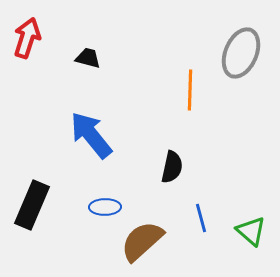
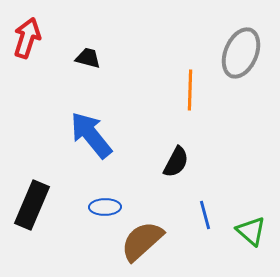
black semicircle: moved 4 px right, 5 px up; rotated 16 degrees clockwise
blue line: moved 4 px right, 3 px up
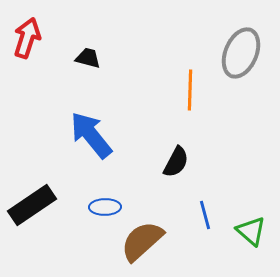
black rectangle: rotated 33 degrees clockwise
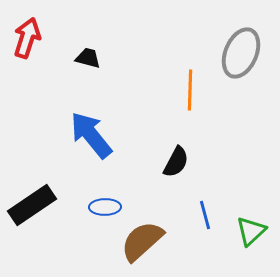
green triangle: rotated 36 degrees clockwise
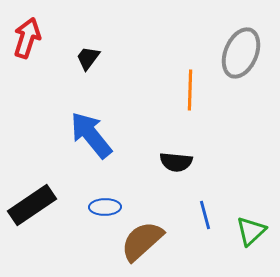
black trapezoid: rotated 68 degrees counterclockwise
black semicircle: rotated 68 degrees clockwise
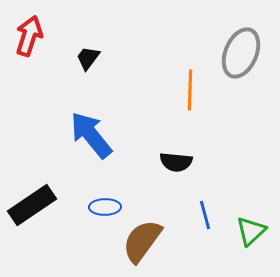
red arrow: moved 2 px right, 2 px up
brown semicircle: rotated 12 degrees counterclockwise
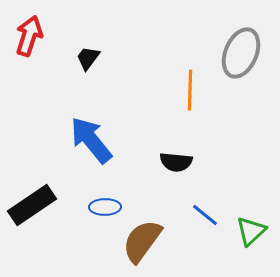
blue arrow: moved 5 px down
blue line: rotated 36 degrees counterclockwise
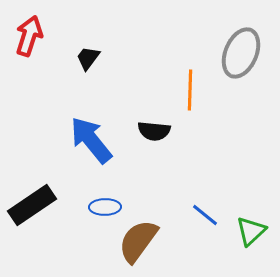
black semicircle: moved 22 px left, 31 px up
brown semicircle: moved 4 px left
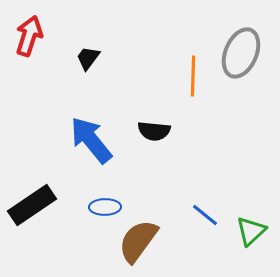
orange line: moved 3 px right, 14 px up
